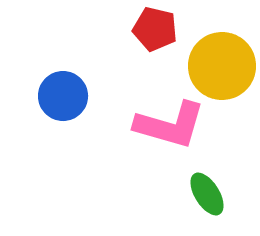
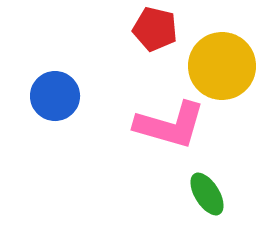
blue circle: moved 8 px left
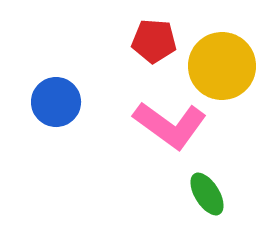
red pentagon: moved 1 px left, 12 px down; rotated 9 degrees counterclockwise
blue circle: moved 1 px right, 6 px down
pink L-shape: rotated 20 degrees clockwise
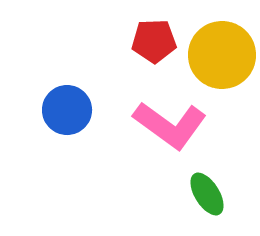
red pentagon: rotated 6 degrees counterclockwise
yellow circle: moved 11 px up
blue circle: moved 11 px right, 8 px down
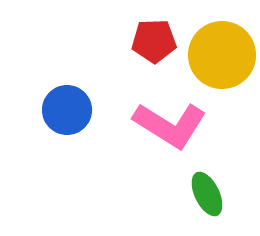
pink L-shape: rotated 4 degrees counterclockwise
green ellipse: rotated 6 degrees clockwise
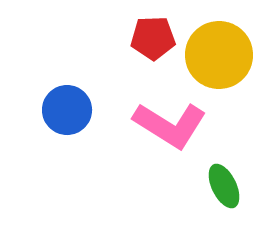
red pentagon: moved 1 px left, 3 px up
yellow circle: moved 3 px left
green ellipse: moved 17 px right, 8 px up
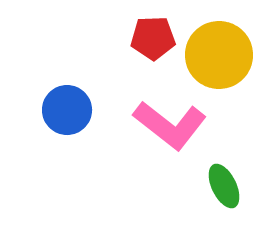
pink L-shape: rotated 6 degrees clockwise
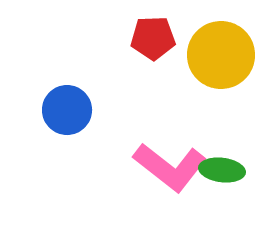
yellow circle: moved 2 px right
pink L-shape: moved 42 px down
green ellipse: moved 2 px left, 16 px up; rotated 57 degrees counterclockwise
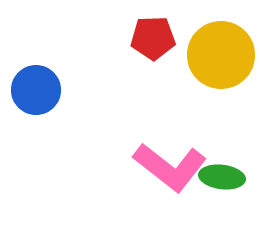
blue circle: moved 31 px left, 20 px up
green ellipse: moved 7 px down
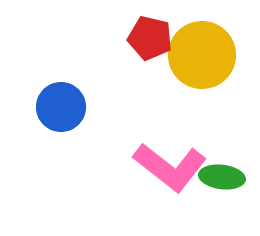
red pentagon: moved 3 px left; rotated 15 degrees clockwise
yellow circle: moved 19 px left
blue circle: moved 25 px right, 17 px down
